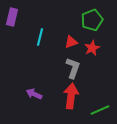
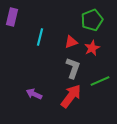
red arrow: rotated 30 degrees clockwise
green line: moved 29 px up
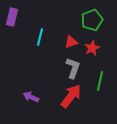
green line: rotated 54 degrees counterclockwise
purple arrow: moved 3 px left, 3 px down
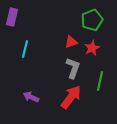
cyan line: moved 15 px left, 12 px down
red arrow: moved 1 px down
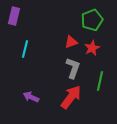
purple rectangle: moved 2 px right, 1 px up
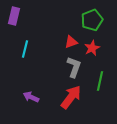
gray L-shape: moved 1 px right, 1 px up
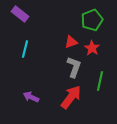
purple rectangle: moved 6 px right, 2 px up; rotated 66 degrees counterclockwise
red star: rotated 14 degrees counterclockwise
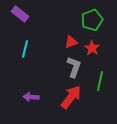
purple arrow: rotated 21 degrees counterclockwise
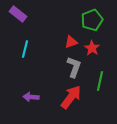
purple rectangle: moved 2 px left
